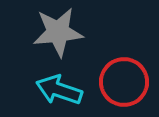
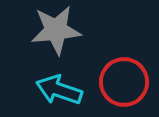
gray star: moved 2 px left, 2 px up
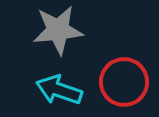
gray star: moved 2 px right
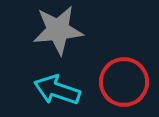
cyan arrow: moved 2 px left
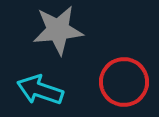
cyan arrow: moved 17 px left
